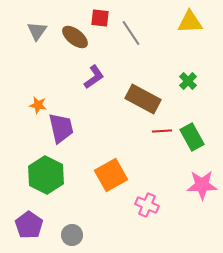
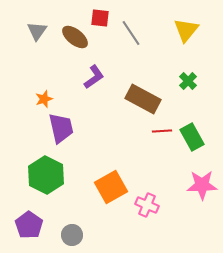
yellow triangle: moved 4 px left, 8 px down; rotated 48 degrees counterclockwise
orange star: moved 6 px right, 6 px up; rotated 30 degrees counterclockwise
orange square: moved 12 px down
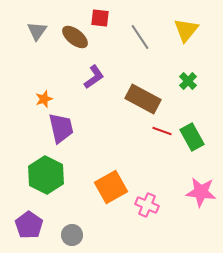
gray line: moved 9 px right, 4 px down
red line: rotated 24 degrees clockwise
pink star: moved 1 px left, 7 px down; rotated 8 degrees clockwise
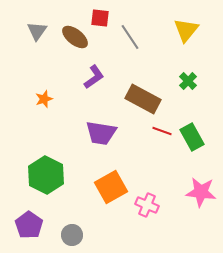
gray line: moved 10 px left
purple trapezoid: moved 40 px right, 5 px down; rotated 112 degrees clockwise
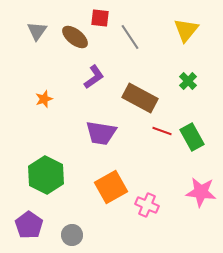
brown rectangle: moved 3 px left, 1 px up
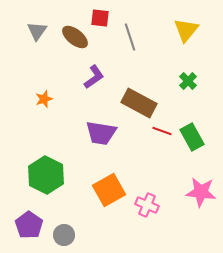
gray line: rotated 16 degrees clockwise
brown rectangle: moved 1 px left, 5 px down
orange square: moved 2 px left, 3 px down
gray circle: moved 8 px left
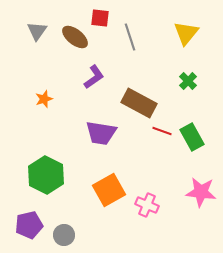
yellow triangle: moved 3 px down
purple pentagon: rotated 24 degrees clockwise
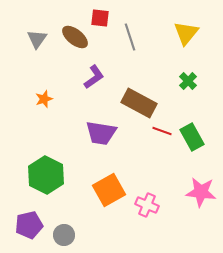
gray triangle: moved 8 px down
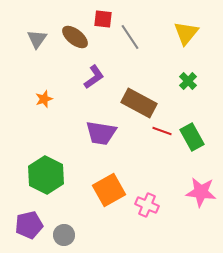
red square: moved 3 px right, 1 px down
gray line: rotated 16 degrees counterclockwise
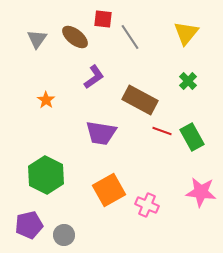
orange star: moved 2 px right, 1 px down; rotated 18 degrees counterclockwise
brown rectangle: moved 1 px right, 3 px up
